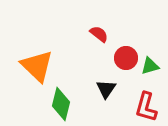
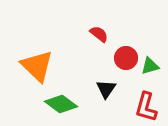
green diamond: rotated 68 degrees counterclockwise
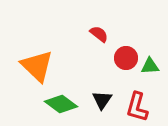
green triangle: rotated 12 degrees clockwise
black triangle: moved 4 px left, 11 px down
red L-shape: moved 9 px left
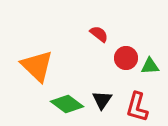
green diamond: moved 6 px right
